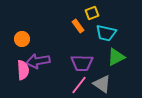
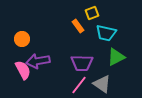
pink semicircle: rotated 24 degrees counterclockwise
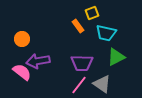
pink semicircle: moved 1 px left, 2 px down; rotated 24 degrees counterclockwise
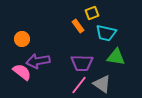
green triangle: rotated 36 degrees clockwise
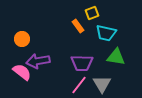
gray triangle: rotated 24 degrees clockwise
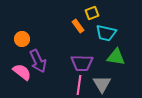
purple arrow: rotated 105 degrees counterclockwise
pink line: rotated 30 degrees counterclockwise
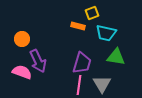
orange rectangle: rotated 40 degrees counterclockwise
purple trapezoid: rotated 75 degrees counterclockwise
pink semicircle: rotated 18 degrees counterclockwise
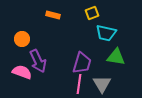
orange rectangle: moved 25 px left, 11 px up
pink line: moved 1 px up
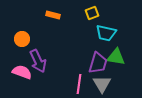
purple trapezoid: moved 16 px right
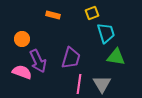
cyan trapezoid: rotated 120 degrees counterclockwise
purple trapezoid: moved 27 px left, 5 px up
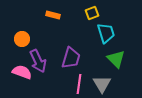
green triangle: moved 2 px down; rotated 36 degrees clockwise
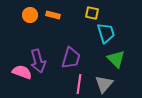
yellow square: rotated 32 degrees clockwise
orange circle: moved 8 px right, 24 px up
purple arrow: rotated 10 degrees clockwise
gray triangle: moved 2 px right; rotated 12 degrees clockwise
